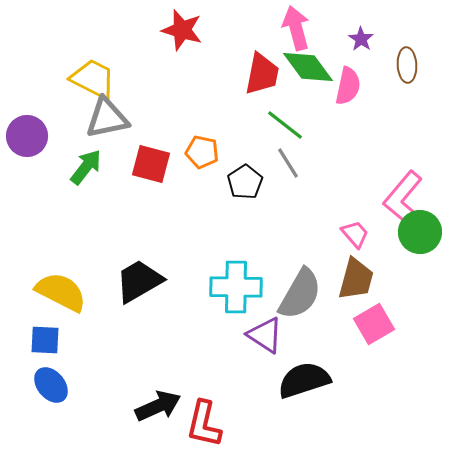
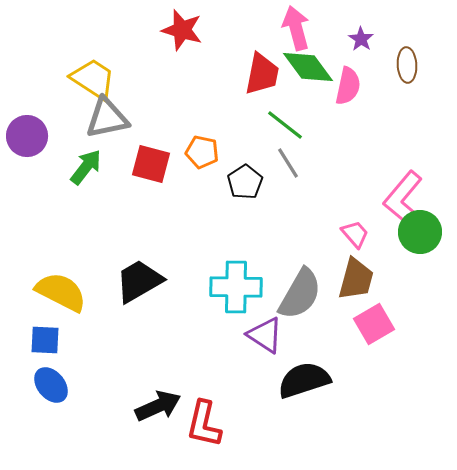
yellow trapezoid: rotated 6 degrees clockwise
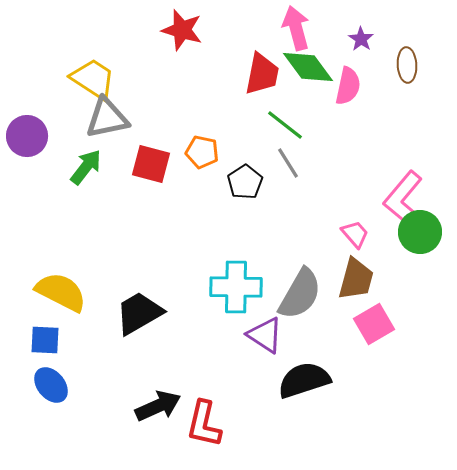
black trapezoid: moved 32 px down
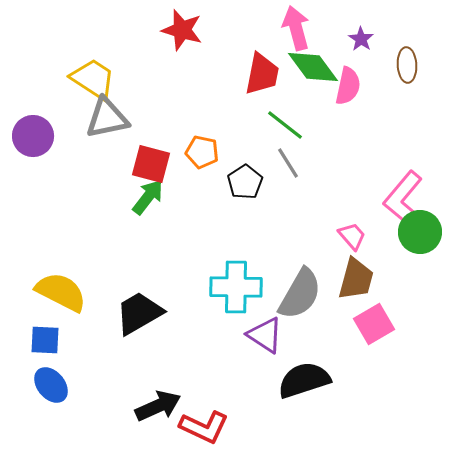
green diamond: moved 5 px right
purple circle: moved 6 px right
green arrow: moved 62 px right, 30 px down
pink trapezoid: moved 3 px left, 2 px down
red L-shape: moved 3 px down; rotated 78 degrees counterclockwise
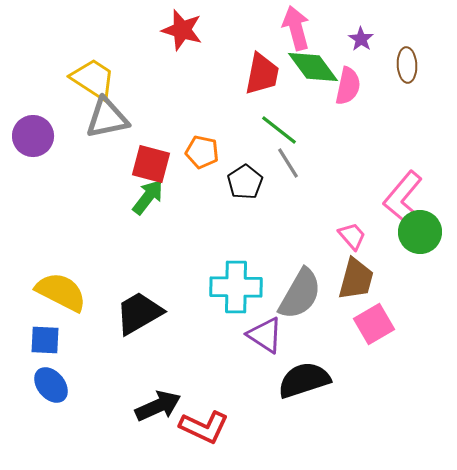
green line: moved 6 px left, 5 px down
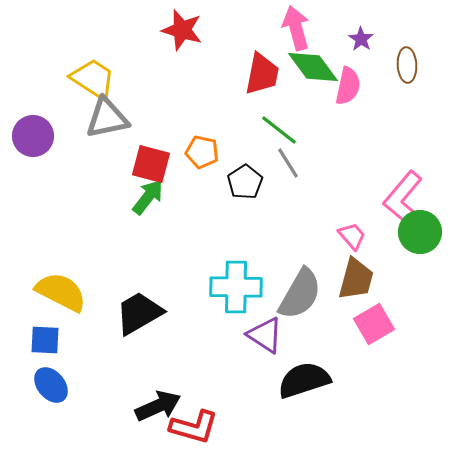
red L-shape: moved 10 px left; rotated 9 degrees counterclockwise
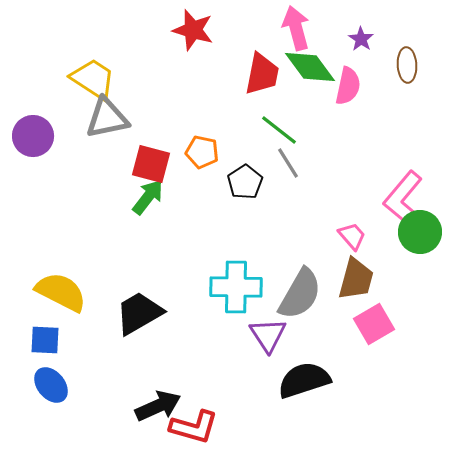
red star: moved 11 px right
green diamond: moved 3 px left
purple triangle: moved 3 px right; rotated 24 degrees clockwise
